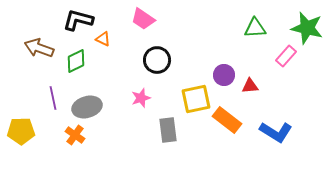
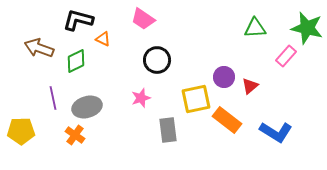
purple circle: moved 2 px down
red triangle: rotated 36 degrees counterclockwise
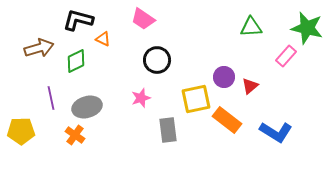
green triangle: moved 4 px left, 1 px up
brown arrow: rotated 144 degrees clockwise
purple line: moved 2 px left
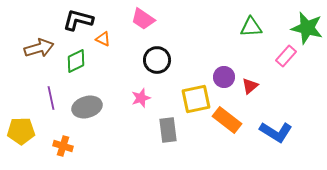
orange cross: moved 12 px left, 11 px down; rotated 18 degrees counterclockwise
